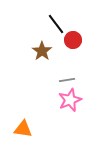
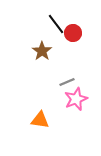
red circle: moved 7 px up
gray line: moved 2 px down; rotated 14 degrees counterclockwise
pink star: moved 6 px right, 1 px up
orange triangle: moved 17 px right, 9 px up
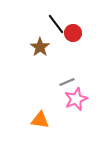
brown star: moved 2 px left, 4 px up
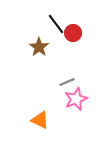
brown star: moved 1 px left
orange triangle: rotated 18 degrees clockwise
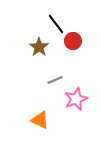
red circle: moved 8 px down
gray line: moved 12 px left, 2 px up
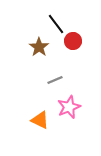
pink star: moved 7 px left, 8 px down
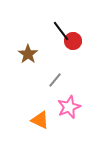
black line: moved 5 px right, 7 px down
brown star: moved 11 px left, 7 px down
gray line: rotated 28 degrees counterclockwise
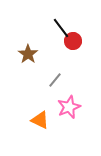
black line: moved 3 px up
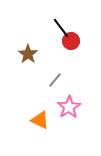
red circle: moved 2 px left
pink star: rotated 10 degrees counterclockwise
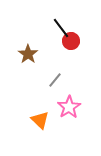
orange triangle: rotated 18 degrees clockwise
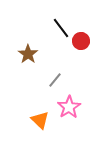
red circle: moved 10 px right
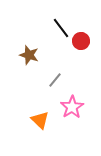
brown star: moved 1 px right, 1 px down; rotated 18 degrees counterclockwise
pink star: moved 3 px right
